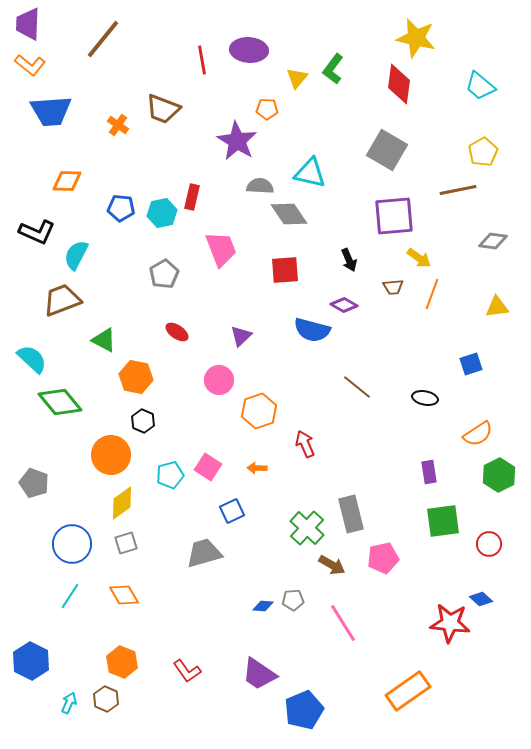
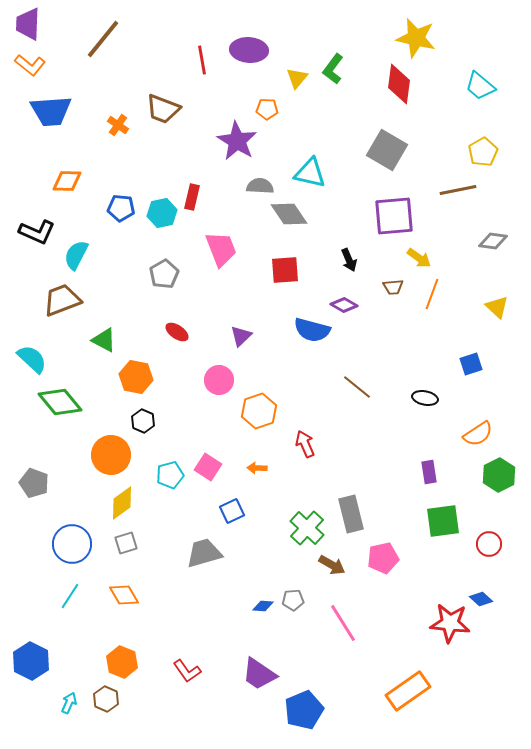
yellow triangle at (497, 307): rotated 50 degrees clockwise
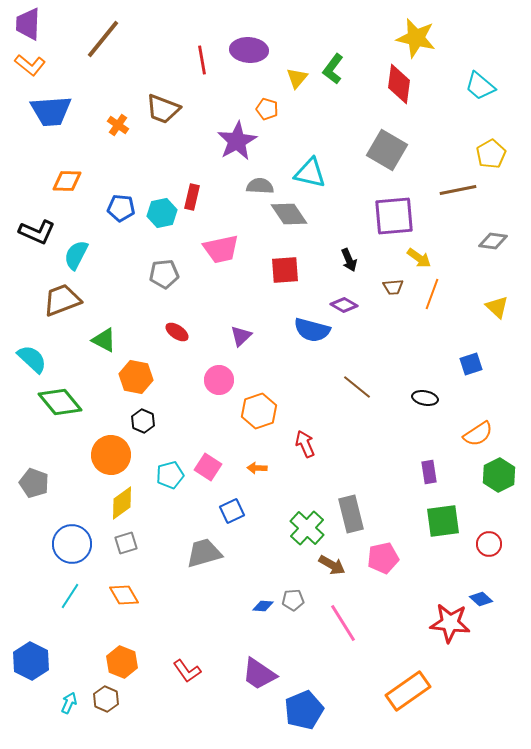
orange pentagon at (267, 109): rotated 15 degrees clockwise
purple star at (237, 141): rotated 12 degrees clockwise
yellow pentagon at (483, 152): moved 8 px right, 2 px down
pink trapezoid at (221, 249): rotated 99 degrees clockwise
gray pentagon at (164, 274): rotated 24 degrees clockwise
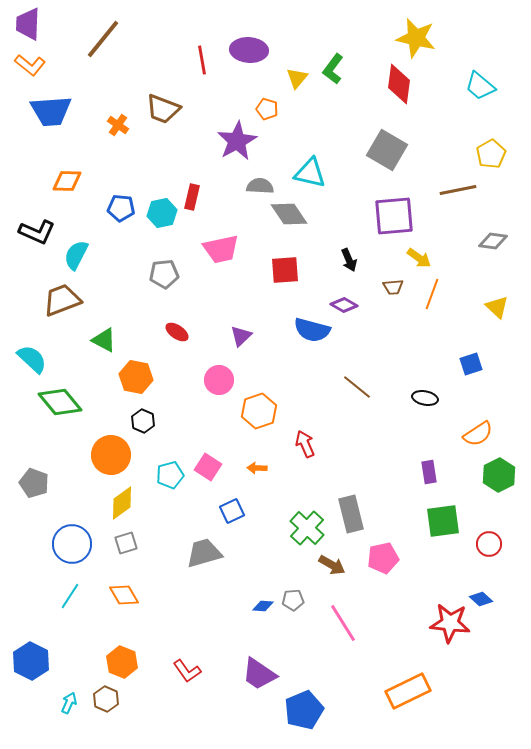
orange rectangle at (408, 691): rotated 9 degrees clockwise
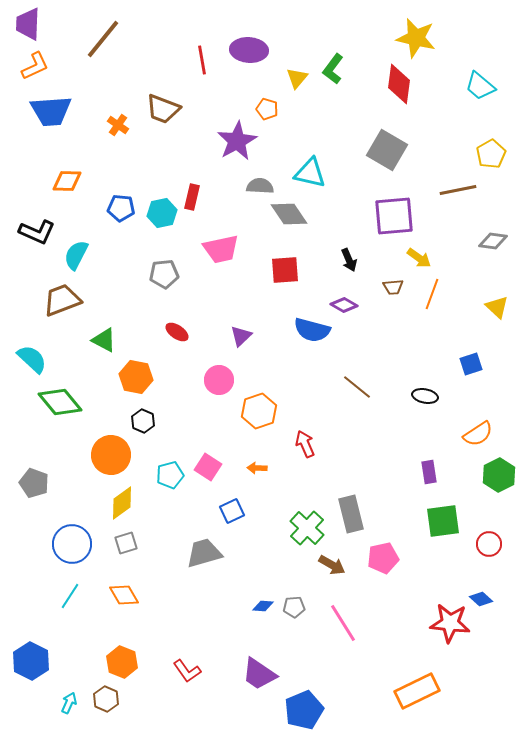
orange L-shape at (30, 65): moved 5 px right, 1 px down; rotated 64 degrees counterclockwise
black ellipse at (425, 398): moved 2 px up
gray pentagon at (293, 600): moved 1 px right, 7 px down
orange rectangle at (408, 691): moved 9 px right
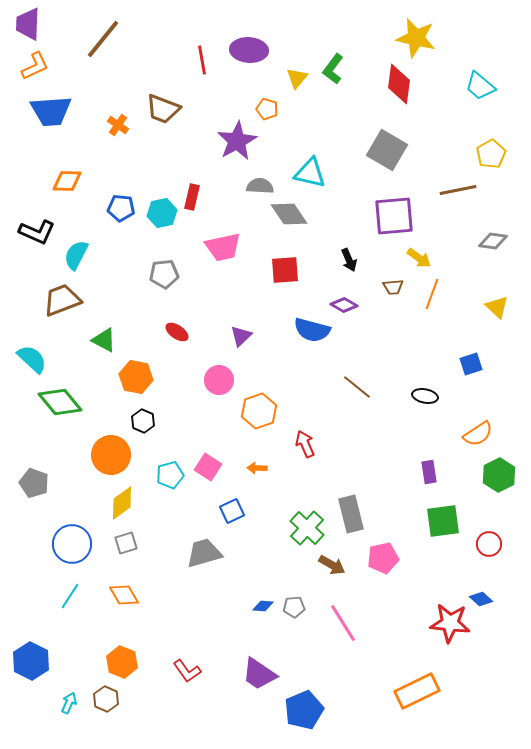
pink trapezoid at (221, 249): moved 2 px right, 2 px up
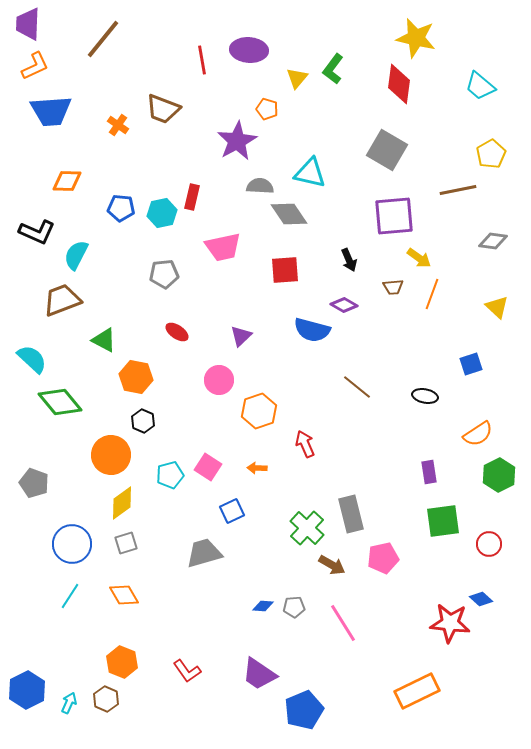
blue hexagon at (31, 661): moved 4 px left, 29 px down; rotated 6 degrees clockwise
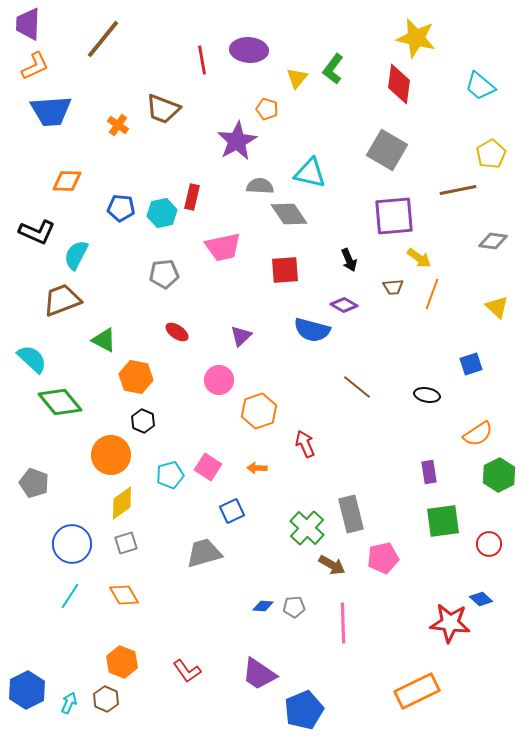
black ellipse at (425, 396): moved 2 px right, 1 px up
pink line at (343, 623): rotated 30 degrees clockwise
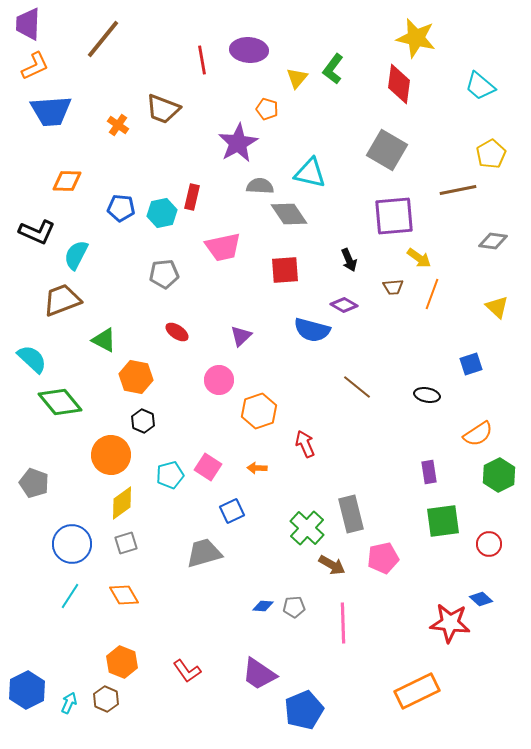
purple star at (237, 141): moved 1 px right, 2 px down
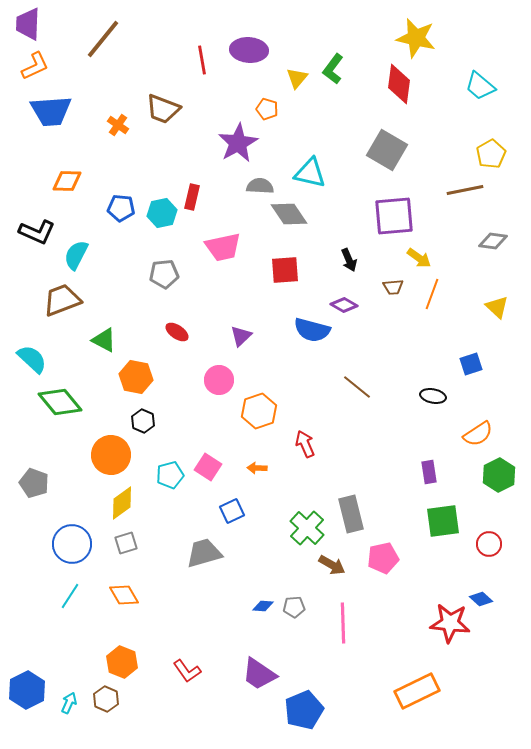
brown line at (458, 190): moved 7 px right
black ellipse at (427, 395): moved 6 px right, 1 px down
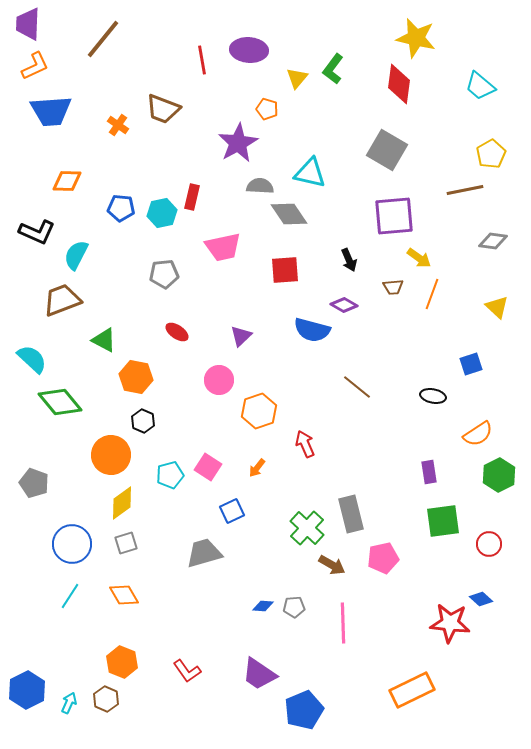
orange arrow at (257, 468): rotated 54 degrees counterclockwise
orange rectangle at (417, 691): moved 5 px left, 1 px up
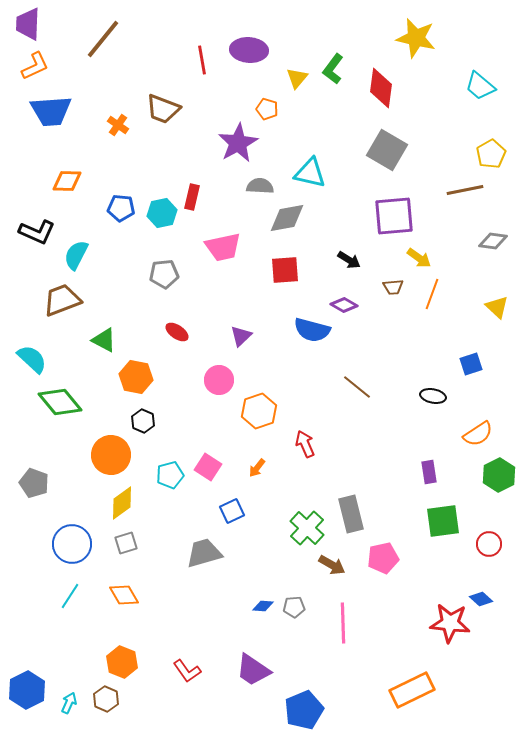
red diamond at (399, 84): moved 18 px left, 4 px down
gray diamond at (289, 214): moved 2 px left, 4 px down; rotated 66 degrees counterclockwise
black arrow at (349, 260): rotated 35 degrees counterclockwise
purple trapezoid at (259, 674): moved 6 px left, 4 px up
